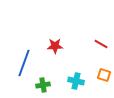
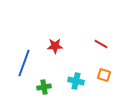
green cross: moved 1 px right, 2 px down
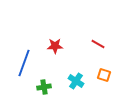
red line: moved 3 px left
cyan cross: rotated 21 degrees clockwise
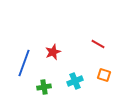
red star: moved 2 px left, 6 px down; rotated 21 degrees counterclockwise
cyan cross: moved 1 px left; rotated 35 degrees clockwise
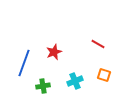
red star: moved 1 px right
green cross: moved 1 px left, 1 px up
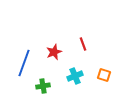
red line: moved 15 px left; rotated 40 degrees clockwise
cyan cross: moved 5 px up
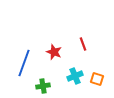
red star: rotated 28 degrees counterclockwise
orange square: moved 7 px left, 4 px down
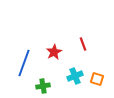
red star: rotated 21 degrees clockwise
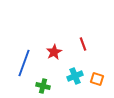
green cross: rotated 24 degrees clockwise
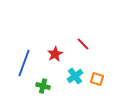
red line: rotated 24 degrees counterclockwise
red star: moved 1 px right, 2 px down
cyan cross: rotated 14 degrees counterclockwise
